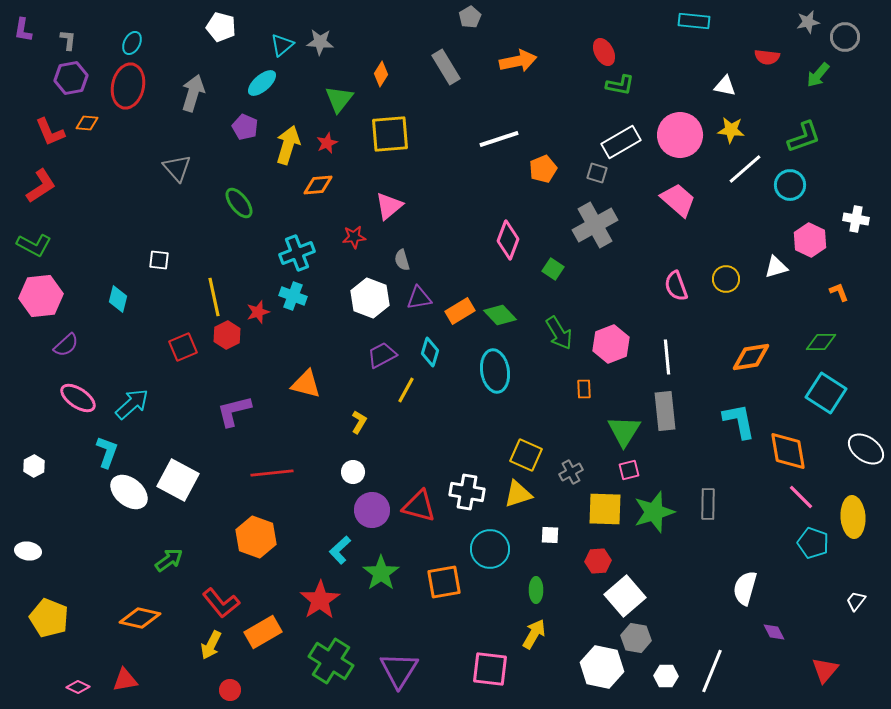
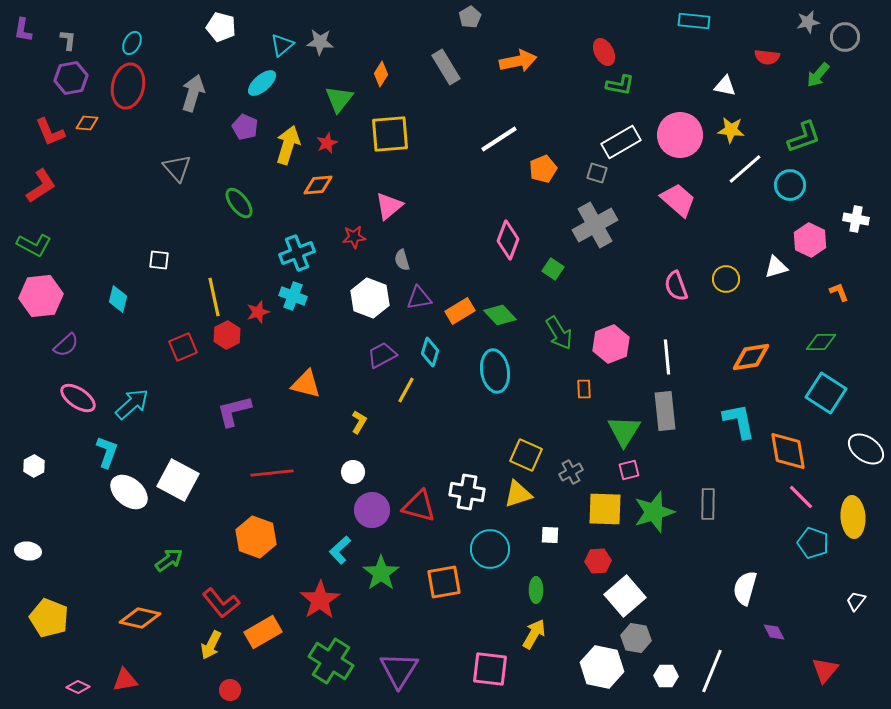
white line at (499, 139): rotated 15 degrees counterclockwise
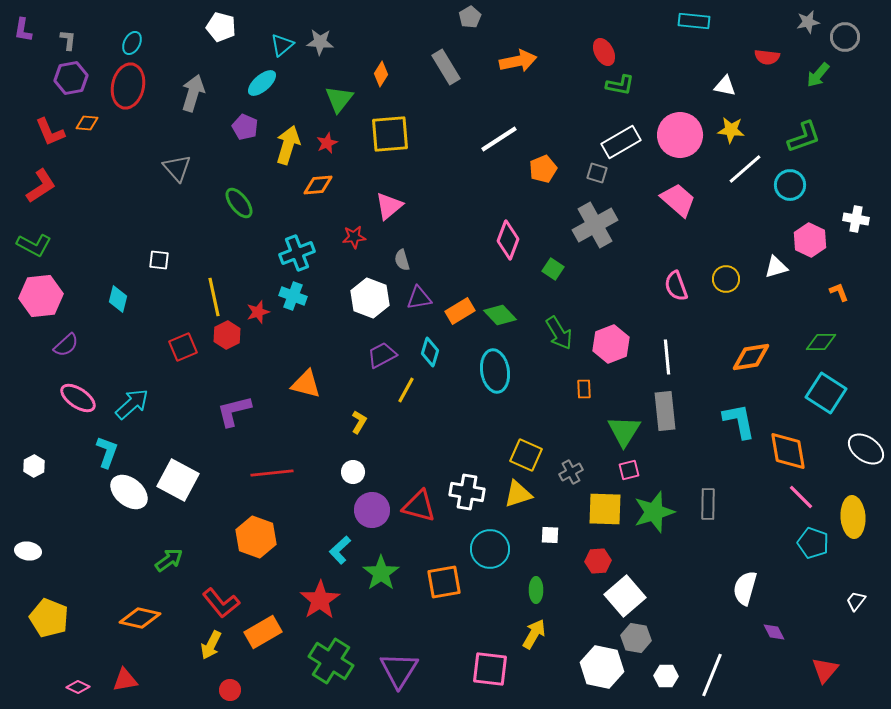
white line at (712, 671): moved 4 px down
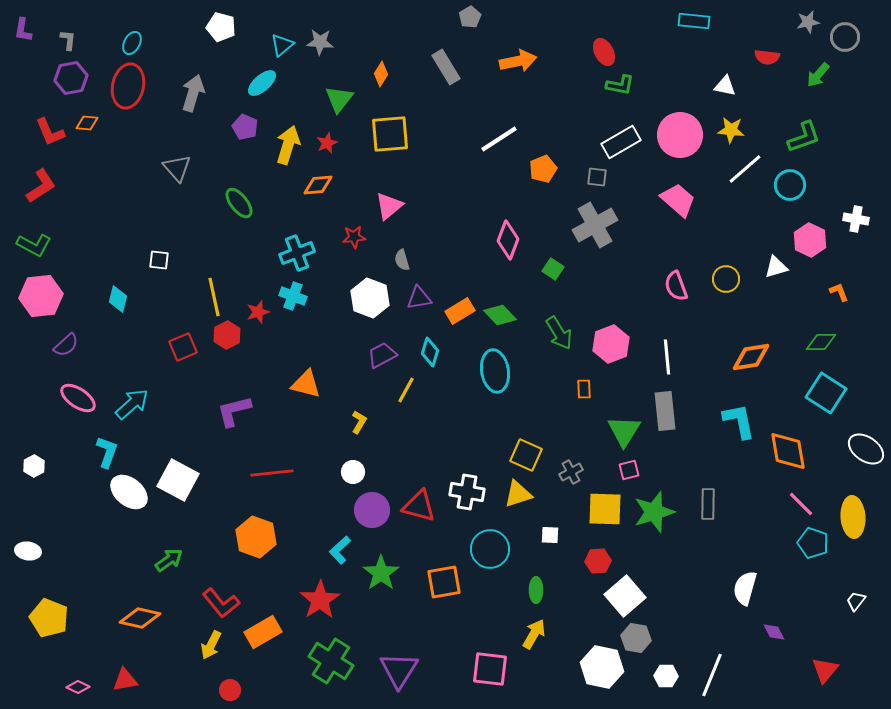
gray square at (597, 173): moved 4 px down; rotated 10 degrees counterclockwise
pink line at (801, 497): moved 7 px down
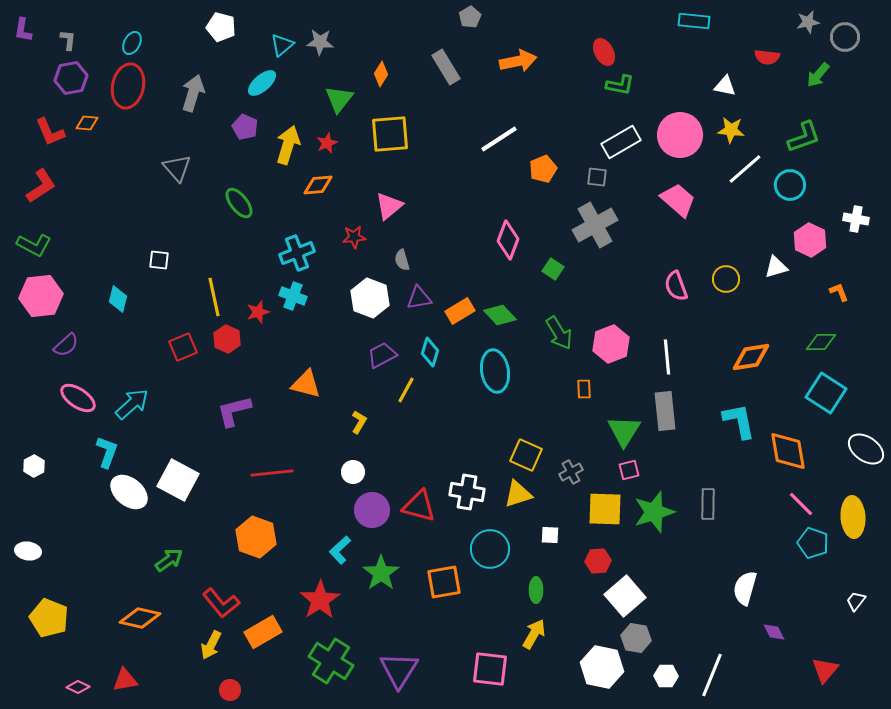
red hexagon at (227, 335): moved 4 px down; rotated 8 degrees counterclockwise
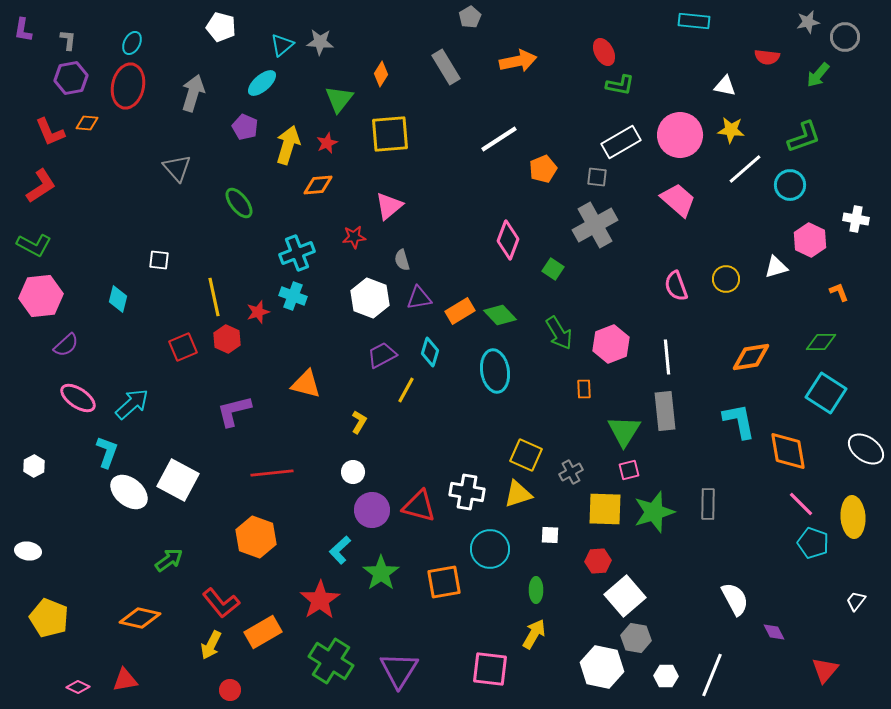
white semicircle at (745, 588): moved 10 px left, 11 px down; rotated 136 degrees clockwise
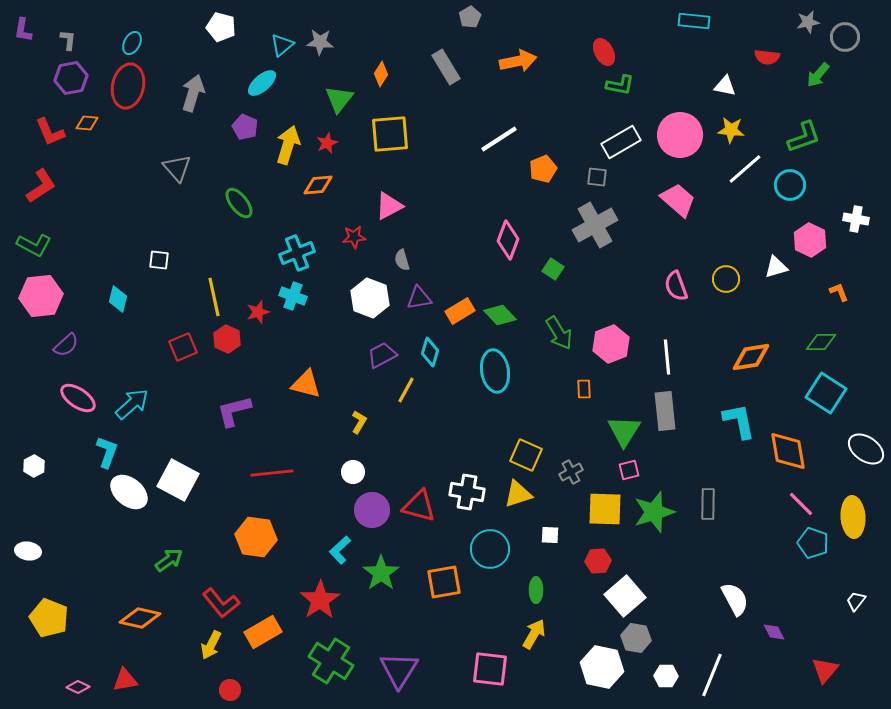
pink triangle at (389, 206): rotated 12 degrees clockwise
orange hexagon at (256, 537): rotated 12 degrees counterclockwise
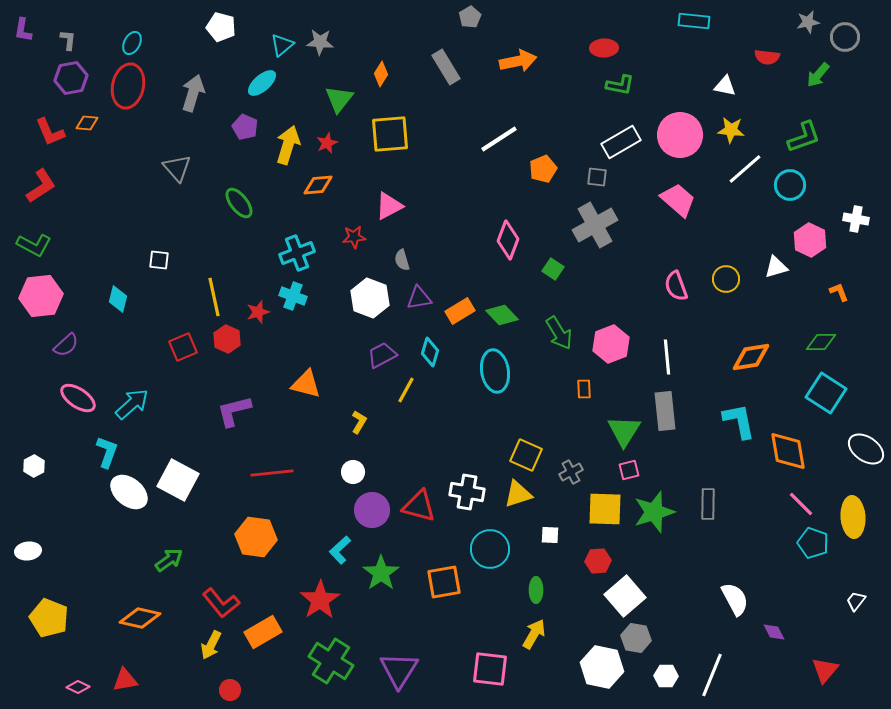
red ellipse at (604, 52): moved 4 px up; rotated 64 degrees counterclockwise
green diamond at (500, 315): moved 2 px right
white ellipse at (28, 551): rotated 15 degrees counterclockwise
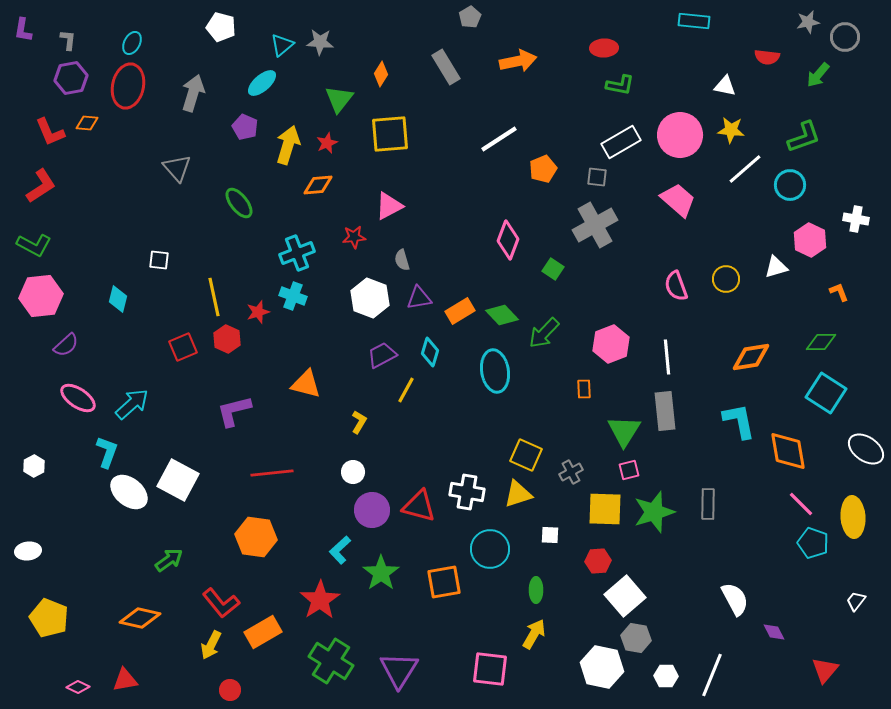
green arrow at (559, 333): moved 15 px left; rotated 76 degrees clockwise
